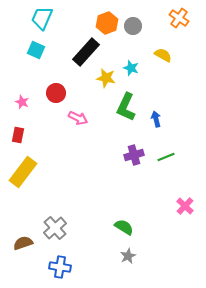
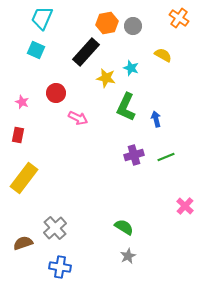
orange hexagon: rotated 10 degrees clockwise
yellow rectangle: moved 1 px right, 6 px down
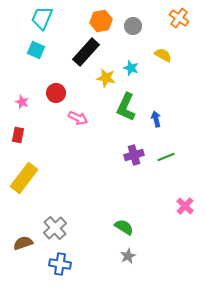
orange hexagon: moved 6 px left, 2 px up
blue cross: moved 3 px up
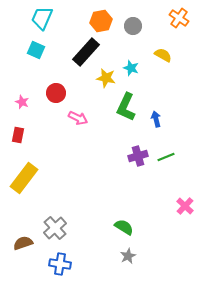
purple cross: moved 4 px right, 1 px down
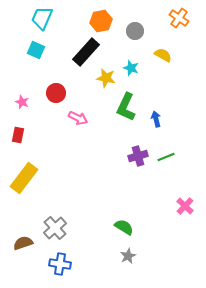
gray circle: moved 2 px right, 5 px down
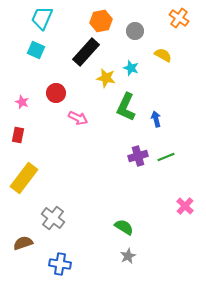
gray cross: moved 2 px left, 10 px up; rotated 10 degrees counterclockwise
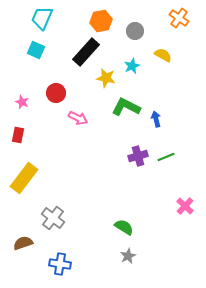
cyan star: moved 1 px right, 2 px up; rotated 28 degrees clockwise
green L-shape: rotated 92 degrees clockwise
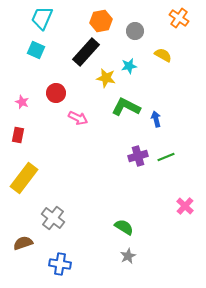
cyan star: moved 3 px left; rotated 14 degrees clockwise
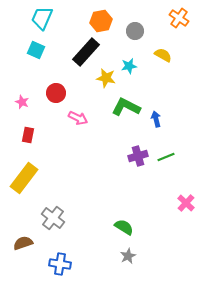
red rectangle: moved 10 px right
pink cross: moved 1 px right, 3 px up
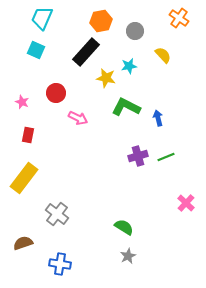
yellow semicircle: rotated 18 degrees clockwise
blue arrow: moved 2 px right, 1 px up
gray cross: moved 4 px right, 4 px up
